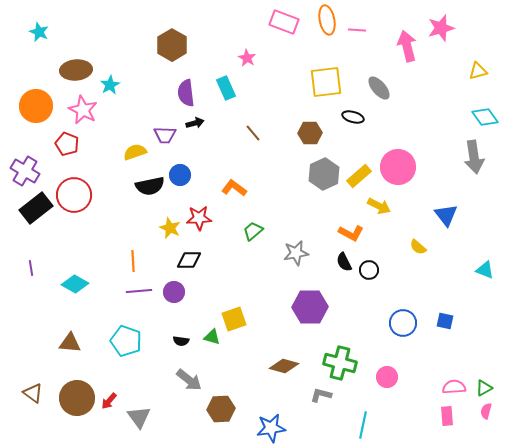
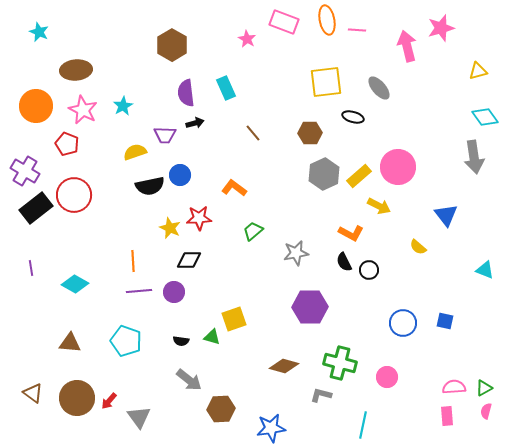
pink star at (247, 58): moved 19 px up
cyan star at (110, 85): moved 13 px right, 21 px down
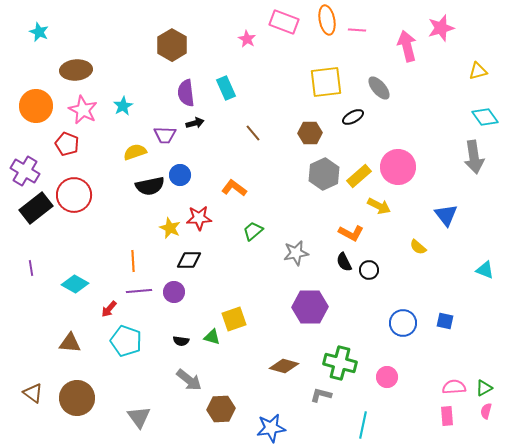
black ellipse at (353, 117): rotated 45 degrees counterclockwise
red arrow at (109, 401): moved 92 px up
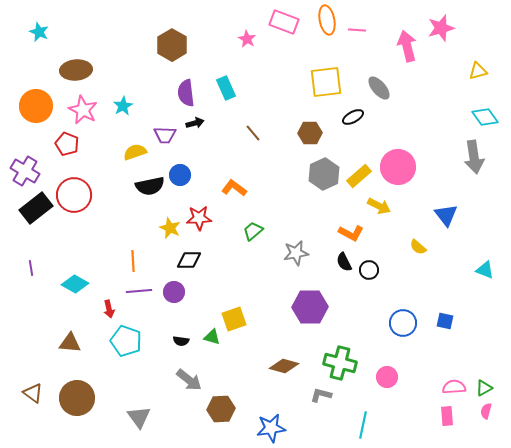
red arrow at (109, 309): rotated 54 degrees counterclockwise
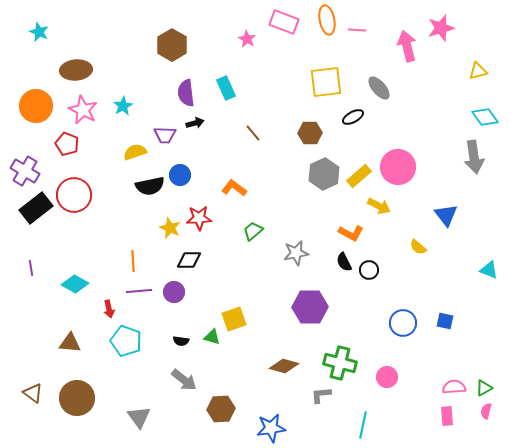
cyan triangle at (485, 270): moved 4 px right
gray arrow at (189, 380): moved 5 px left
gray L-shape at (321, 395): rotated 20 degrees counterclockwise
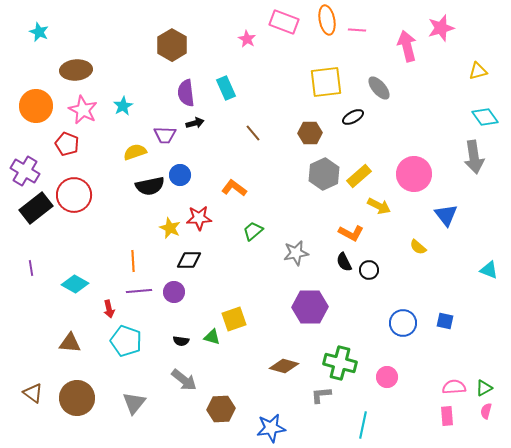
pink circle at (398, 167): moved 16 px right, 7 px down
gray triangle at (139, 417): moved 5 px left, 14 px up; rotated 15 degrees clockwise
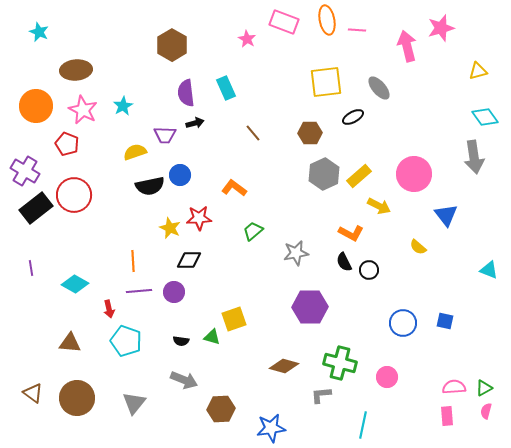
gray arrow at (184, 380): rotated 16 degrees counterclockwise
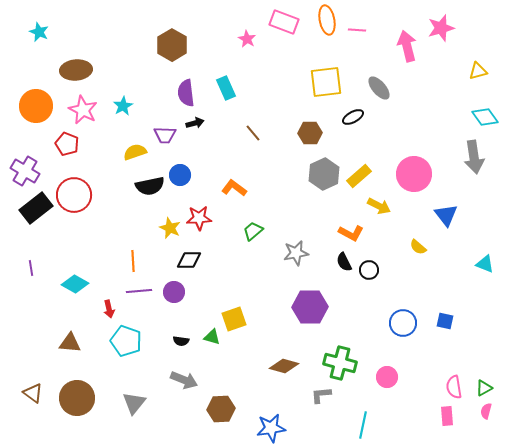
cyan triangle at (489, 270): moved 4 px left, 6 px up
pink semicircle at (454, 387): rotated 95 degrees counterclockwise
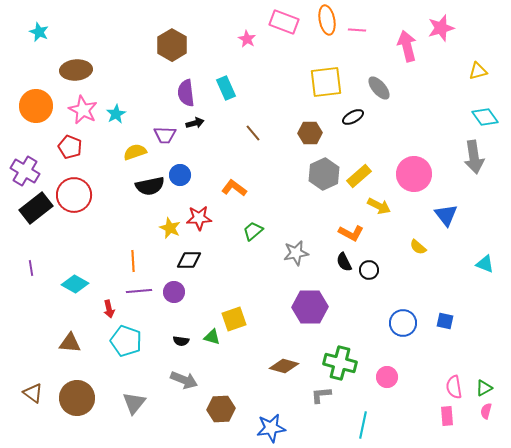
cyan star at (123, 106): moved 7 px left, 8 px down
red pentagon at (67, 144): moved 3 px right, 3 px down
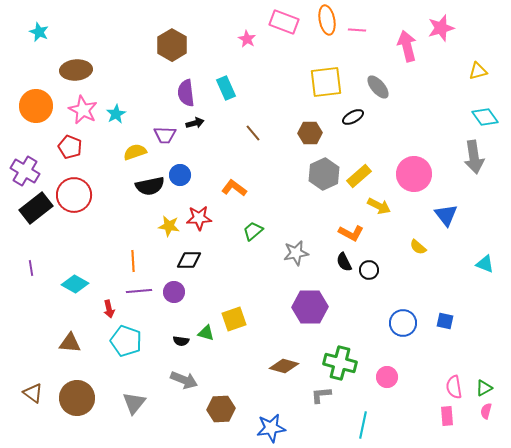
gray ellipse at (379, 88): moved 1 px left, 1 px up
yellow star at (170, 228): moved 1 px left, 2 px up; rotated 15 degrees counterclockwise
green triangle at (212, 337): moved 6 px left, 4 px up
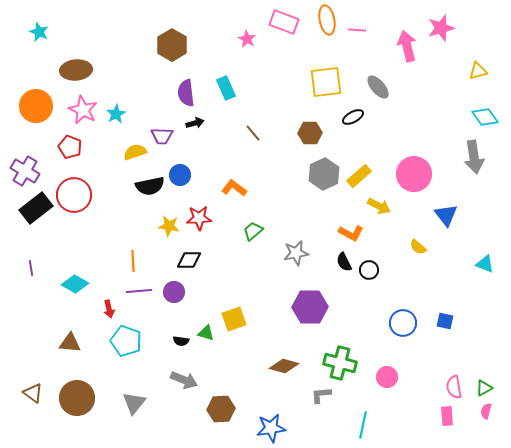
purple trapezoid at (165, 135): moved 3 px left, 1 px down
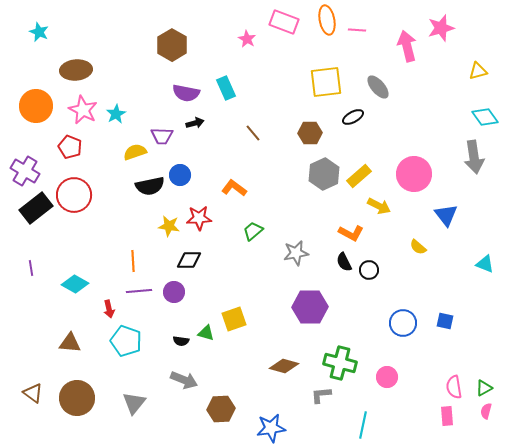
purple semicircle at (186, 93): rotated 72 degrees counterclockwise
